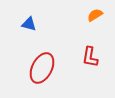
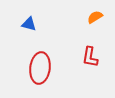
orange semicircle: moved 2 px down
red ellipse: moved 2 px left; rotated 20 degrees counterclockwise
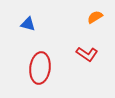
blue triangle: moved 1 px left
red L-shape: moved 3 px left, 3 px up; rotated 65 degrees counterclockwise
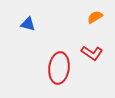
red L-shape: moved 5 px right, 1 px up
red ellipse: moved 19 px right
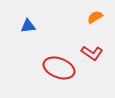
blue triangle: moved 2 px down; rotated 21 degrees counterclockwise
red ellipse: rotated 76 degrees counterclockwise
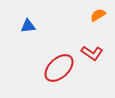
orange semicircle: moved 3 px right, 2 px up
red ellipse: rotated 64 degrees counterclockwise
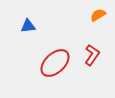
red L-shape: moved 2 px down; rotated 90 degrees counterclockwise
red ellipse: moved 4 px left, 5 px up
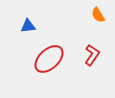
orange semicircle: rotated 91 degrees counterclockwise
red ellipse: moved 6 px left, 4 px up
